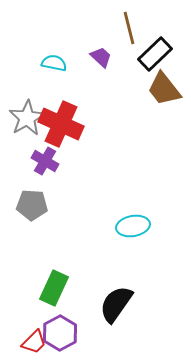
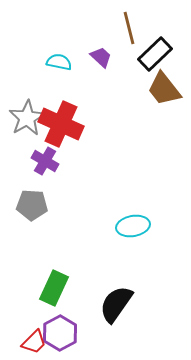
cyan semicircle: moved 5 px right, 1 px up
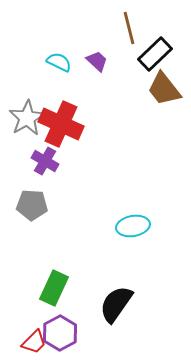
purple trapezoid: moved 4 px left, 4 px down
cyan semicircle: rotated 15 degrees clockwise
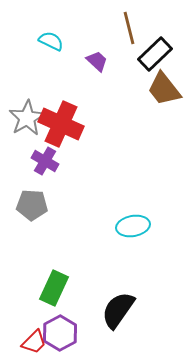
cyan semicircle: moved 8 px left, 21 px up
black semicircle: moved 2 px right, 6 px down
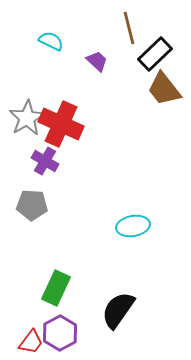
green rectangle: moved 2 px right
red trapezoid: moved 3 px left; rotated 8 degrees counterclockwise
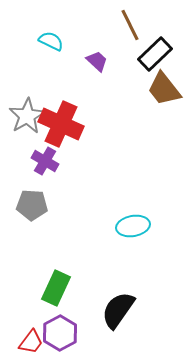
brown line: moved 1 px right, 3 px up; rotated 12 degrees counterclockwise
gray star: moved 2 px up
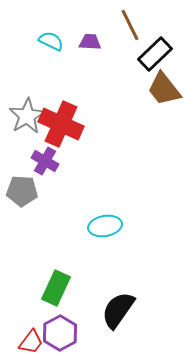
purple trapezoid: moved 7 px left, 19 px up; rotated 40 degrees counterclockwise
gray pentagon: moved 10 px left, 14 px up
cyan ellipse: moved 28 px left
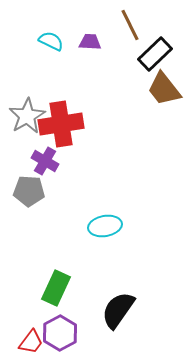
red cross: rotated 33 degrees counterclockwise
gray pentagon: moved 7 px right
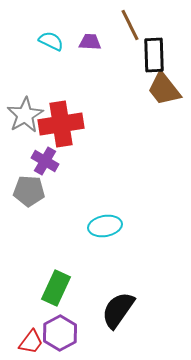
black rectangle: moved 1 px left, 1 px down; rotated 48 degrees counterclockwise
gray star: moved 2 px left, 1 px up
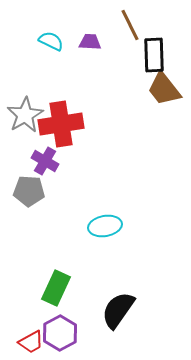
red trapezoid: rotated 24 degrees clockwise
